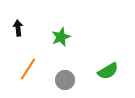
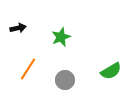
black arrow: rotated 84 degrees clockwise
green semicircle: moved 3 px right
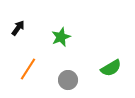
black arrow: rotated 42 degrees counterclockwise
green semicircle: moved 3 px up
gray circle: moved 3 px right
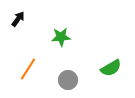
black arrow: moved 9 px up
green star: rotated 18 degrees clockwise
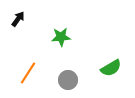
orange line: moved 4 px down
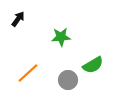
green semicircle: moved 18 px left, 3 px up
orange line: rotated 15 degrees clockwise
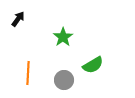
green star: moved 2 px right; rotated 30 degrees counterclockwise
orange line: rotated 45 degrees counterclockwise
gray circle: moved 4 px left
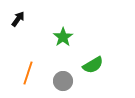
orange line: rotated 15 degrees clockwise
gray circle: moved 1 px left, 1 px down
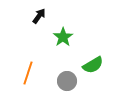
black arrow: moved 21 px right, 3 px up
gray circle: moved 4 px right
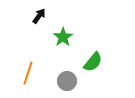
green semicircle: moved 3 px up; rotated 20 degrees counterclockwise
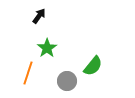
green star: moved 16 px left, 11 px down
green semicircle: moved 4 px down
